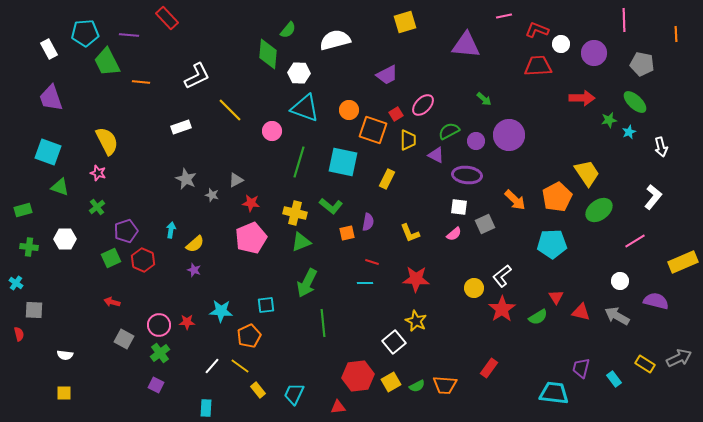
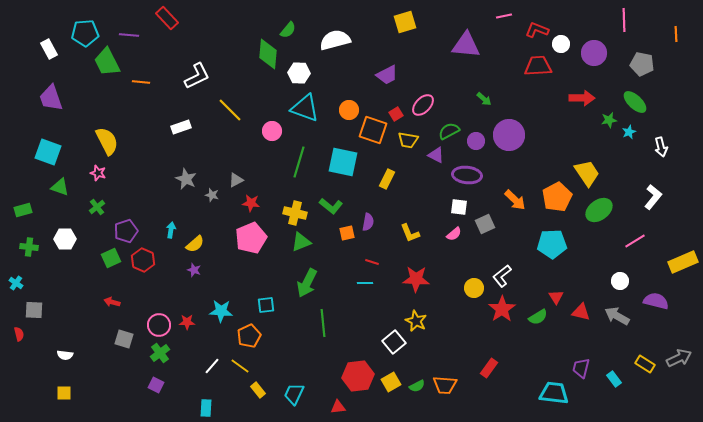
yellow trapezoid at (408, 140): rotated 100 degrees clockwise
gray square at (124, 339): rotated 12 degrees counterclockwise
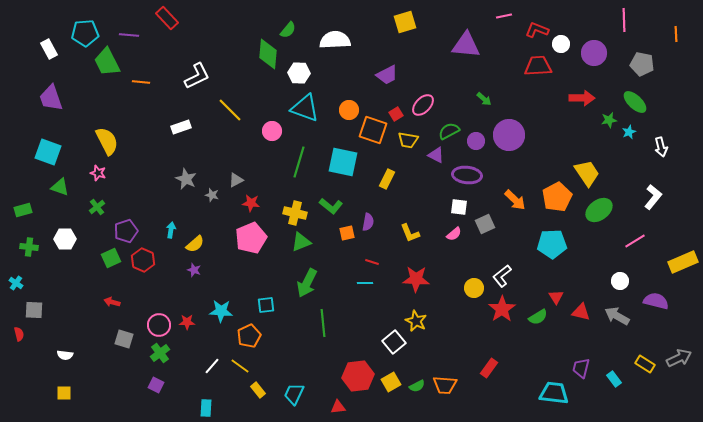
white semicircle at (335, 40): rotated 12 degrees clockwise
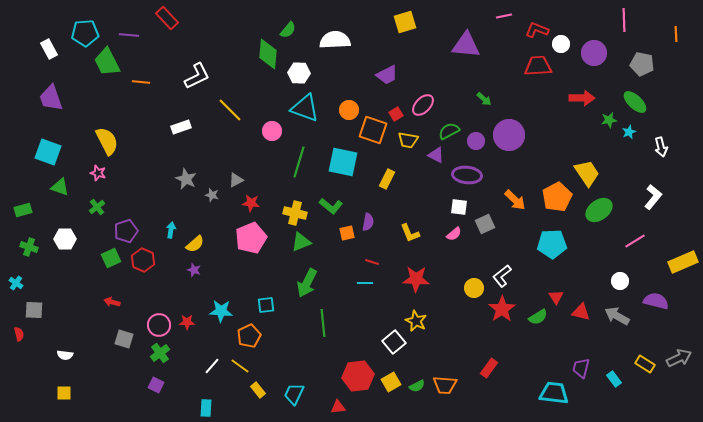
green cross at (29, 247): rotated 12 degrees clockwise
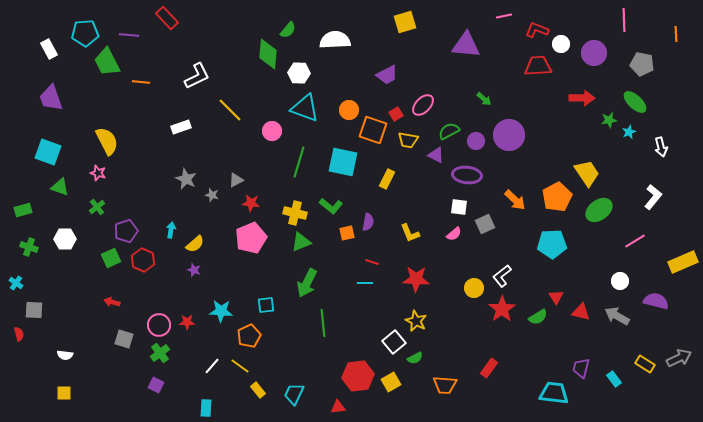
green semicircle at (417, 386): moved 2 px left, 28 px up
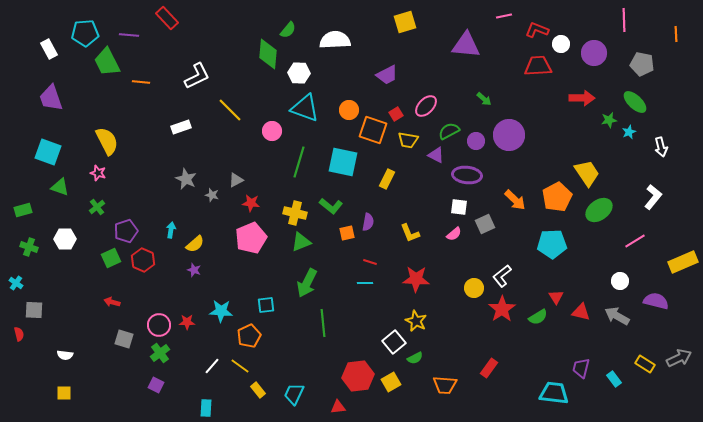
pink ellipse at (423, 105): moved 3 px right, 1 px down
red line at (372, 262): moved 2 px left
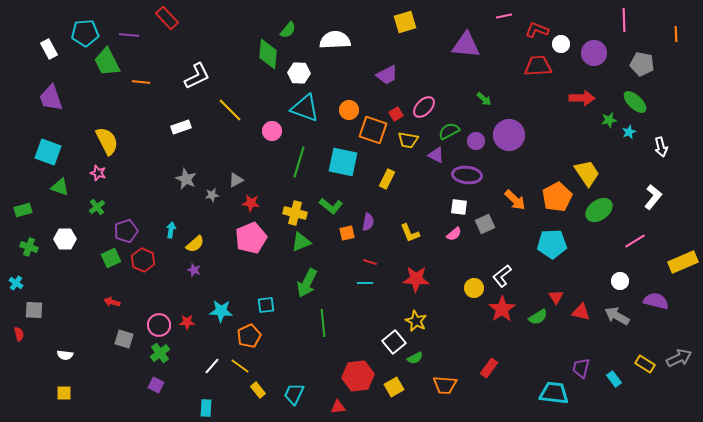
pink ellipse at (426, 106): moved 2 px left, 1 px down
gray star at (212, 195): rotated 24 degrees counterclockwise
yellow square at (391, 382): moved 3 px right, 5 px down
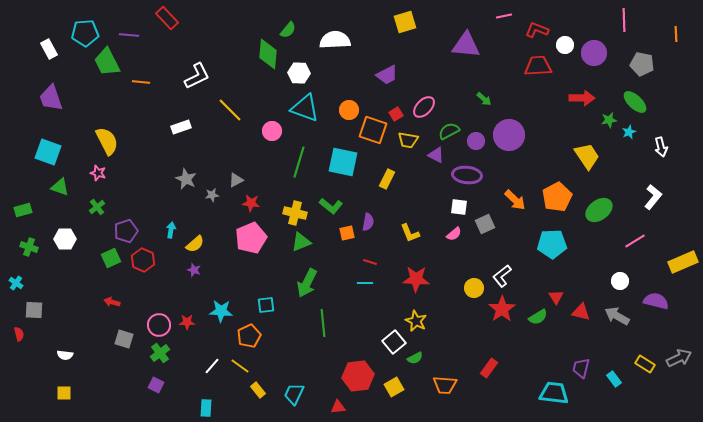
white circle at (561, 44): moved 4 px right, 1 px down
yellow trapezoid at (587, 173): moved 17 px up
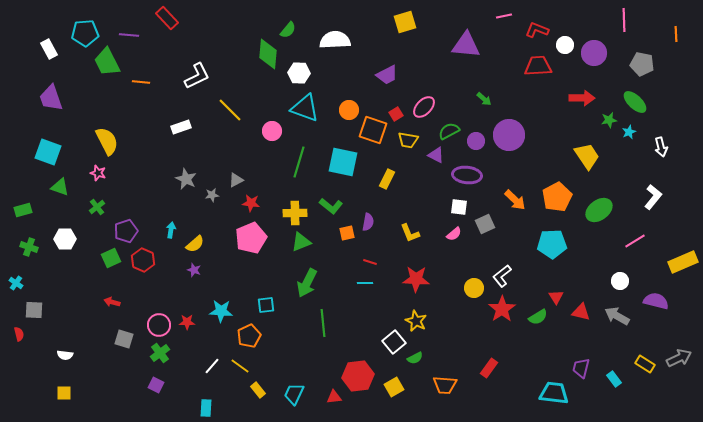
yellow cross at (295, 213): rotated 15 degrees counterclockwise
red triangle at (338, 407): moved 4 px left, 10 px up
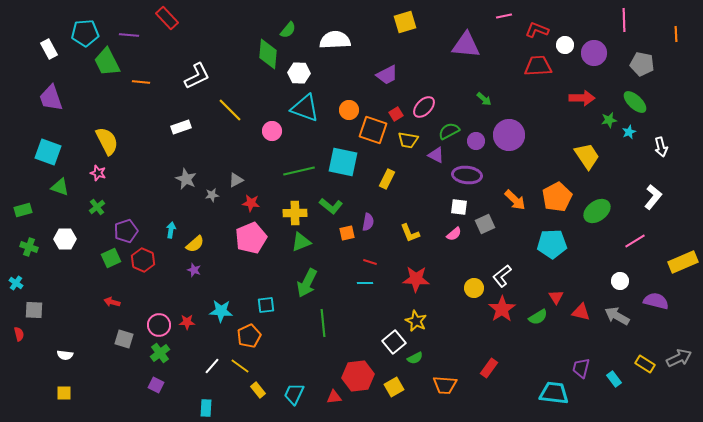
green line at (299, 162): moved 9 px down; rotated 60 degrees clockwise
green ellipse at (599, 210): moved 2 px left, 1 px down
